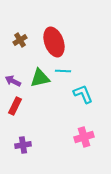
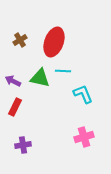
red ellipse: rotated 40 degrees clockwise
green triangle: rotated 25 degrees clockwise
red rectangle: moved 1 px down
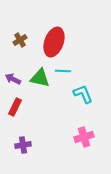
purple arrow: moved 2 px up
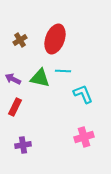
red ellipse: moved 1 px right, 3 px up
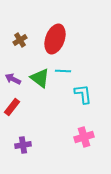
green triangle: rotated 25 degrees clockwise
cyan L-shape: rotated 15 degrees clockwise
red rectangle: moved 3 px left; rotated 12 degrees clockwise
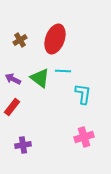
cyan L-shape: rotated 15 degrees clockwise
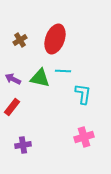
green triangle: rotated 25 degrees counterclockwise
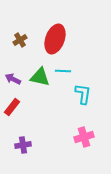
green triangle: moved 1 px up
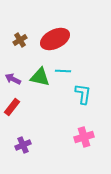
red ellipse: rotated 44 degrees clockwise
purple cross: rotated 14 degrees counterclockwise
